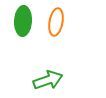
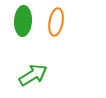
green arrow: moved 15 px left, 5 px up; rotated 12 degrees counterclockwise
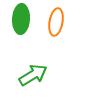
green ellipse: moved 2 px left, 2 px up
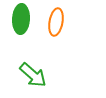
green arrow: rotated 72 degrees clockwise
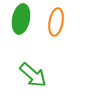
green ellipse: rotated 8 degrees clockwise
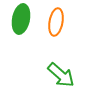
green arrow: moved 28 px right
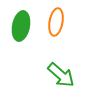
green ellipse: moved 7 px down
